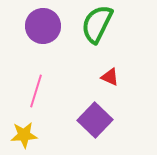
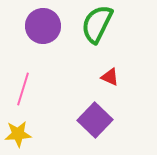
pink line: moved 13 px left, 2 px up
yellow star: moved 6 px left, 1 px up
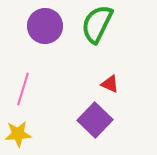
purple circle: moved 2 px right
red triangle: moved 7 px down
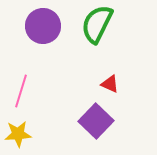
purple circle: moved 2 px left
pink line: moved 2 px left, 2 px down
purple square: moved 1 px right, 1 px down
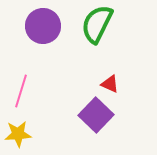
purple square: moved 6 px up
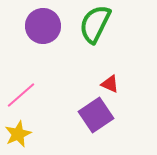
green semicircle: moved 2 px left
pink line: moved 4 px down; rotated 32 degrees clockwise
purple square: rotated 12 degrees clockwise
yellow star: rotated 20 degrees counterclockwise
